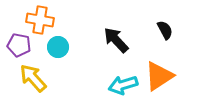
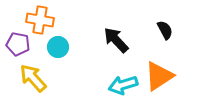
purple pentagon: moved 1 px left, 1 px up
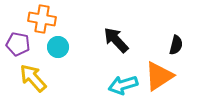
orange cross: moved 2 px right, 1 px up
black semicircle: moved 11 px right, 15 px down; rotated 42 degrees clockwise
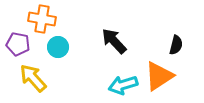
black arrow: moved 2 px left, 1 px down
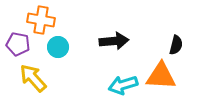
orange cross: moved 1 px left, 1 px down
black arrow: rotated 128 degrees clockwise
orange triangle: moved 2 px right; rotated 36 degrees clockwise
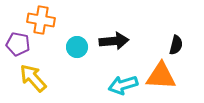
cyan circle: moved 19 px right
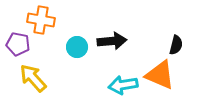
black arrow: moved 2 px left
orange triangle: moved 1 px left, 1 px up; rotated 20 degrees clockwise
cyan arrow: rotated 8 degrees clockwise
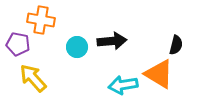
orange triangle: moved 1 px left, 1 px up; rotated 8 degrees clockwise
